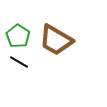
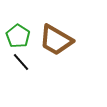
black line: moved 2 px right; rotated 18 degrees clockwise
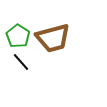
brown trapezoid: moved 3 px left, 2 px up; rotated 45 degrees counterclockwise
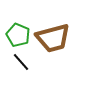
green pentagon: moved 1 px up; rotated 10 degrees counterclockwise
